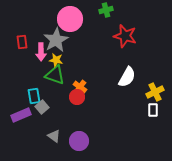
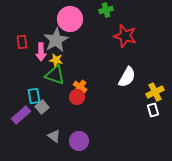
white rectangle: rotated 16 degrees counterclockwise
purple rectangle: rotated 18 degrees counterclockwise
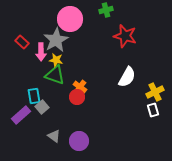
red rectangle: rotated 40 degrees counterclockwise
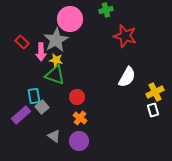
orange cross: moved 31 px down
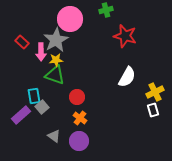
yellow star: rotated 16 degrees counterclockwise
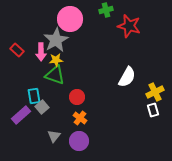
red star: moved 4 px right, 10 px up
red rectangle: moved 5 px left, 8 px down
gray triangle: rotated 32 degrees clockwise
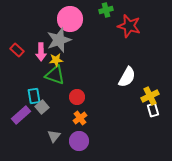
gray star: moved 3 px right; rotated 10 degrees clockwise
yellow cross: moved 5 px left, 4 px down
orange cross: rotated 16 degrees clockwise
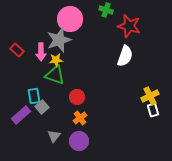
green cross: rotated 32 degrees clockwise
white semicircle: moved 2 px left, 21 px up; rotated 10 degrees counterclockwise
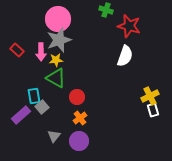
pink circle: moved 12 px left
green triangle: moved 1 px right, 3 px down; rotated 10 degrees clockwise
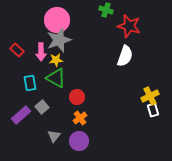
pink circle: moved 1 px left, 1 px down
cyan rectangle: moved 4 px left, 13 px up
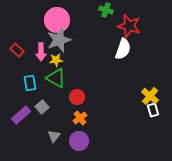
white semicircle: moved 2 px left, 7 px up
yellow cross: rotated 24 degrees counterclockwise
